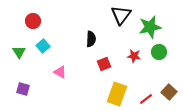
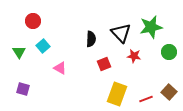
black triangle: moved 18 px down; rotated 20 degrees counterclockwise
green star: moved 1 px right
green circle: moved 10 px right
pink triangle: moved 4 px up
red line: rotated 16 degrees clockwise
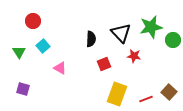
green circle: moved 4 px right, 12 px up
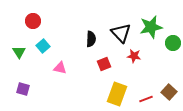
green circle: moved 3 px down
pink triangle: rotated 16 degrees counterclockwise
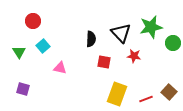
red square: moved 2 px up; rotated 32 degrees clockwise
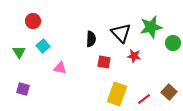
red line: moved 2 px left; rotated 16 degrees counterclockwise
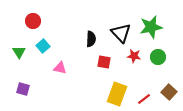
green circle: moved 15 px left, 14 px down
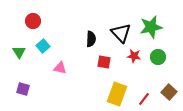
red line: rotated 16 degrees counterclockwise
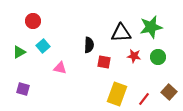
black triangle: rotated 50 degrees counterclockwise
black semicircle: moved 2 px left, 6 px down
green triangle: rotated 32 degrees clockwise
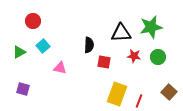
red line: moved 5 px left, 2 px down; rotated 16 degrees counterclockwise
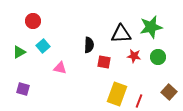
black triangle: moved 1 px down
